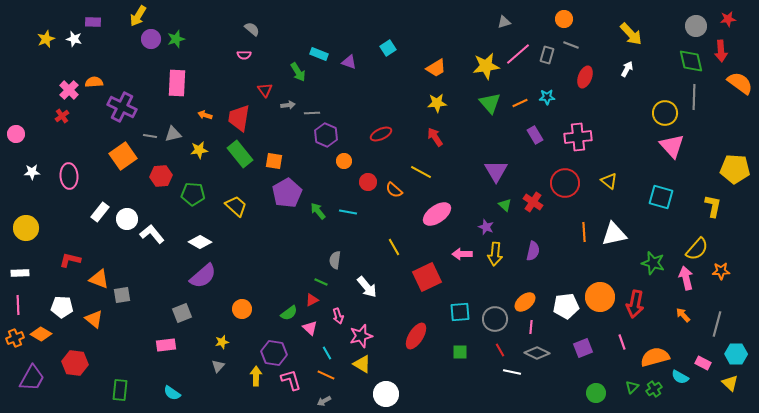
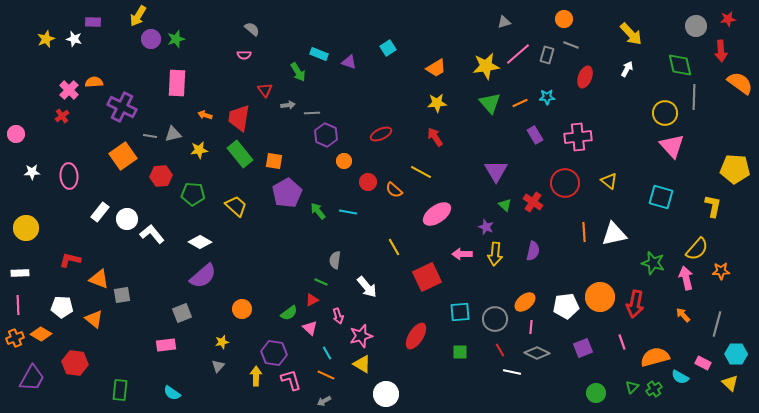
green diamond at (691, 61): moved 11 px left, 4 px down
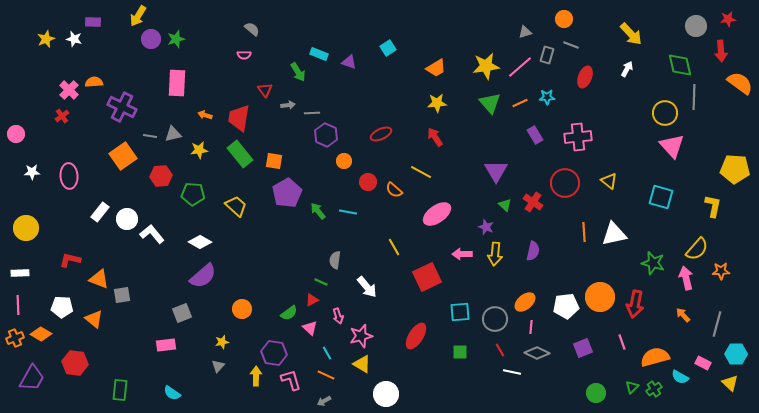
gray triangle at (504, 22): moved 21 px right, 10 px down
pink line at (518, 54): moved 2 px right, 13 px down
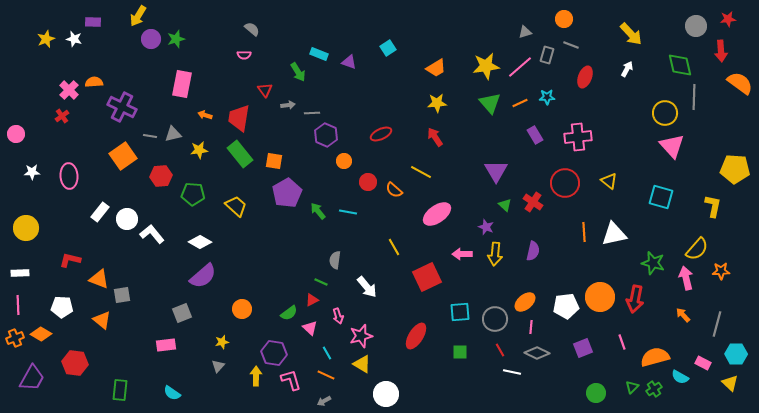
pink rectangle at (177, 83): moved 5 px right, 1 px down; rotated 8 degrees clockwise
red arrow at (635, 304): moved 5 px up
orange triangle at (94, 319): moved 8 px right, 1 px down
